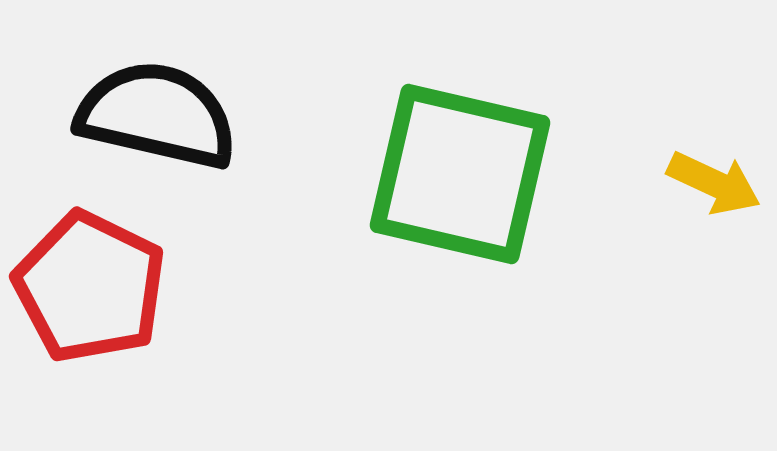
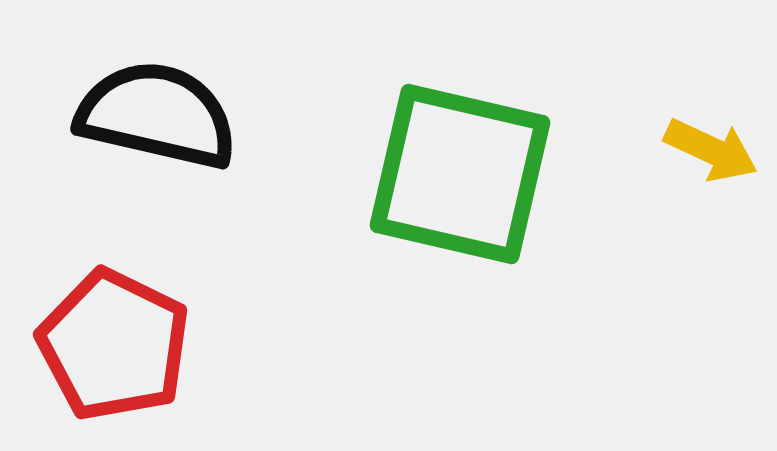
yellow arrow: moved 3 px left, 33 px up
red pentagon: moved 24 px right, 58 px down
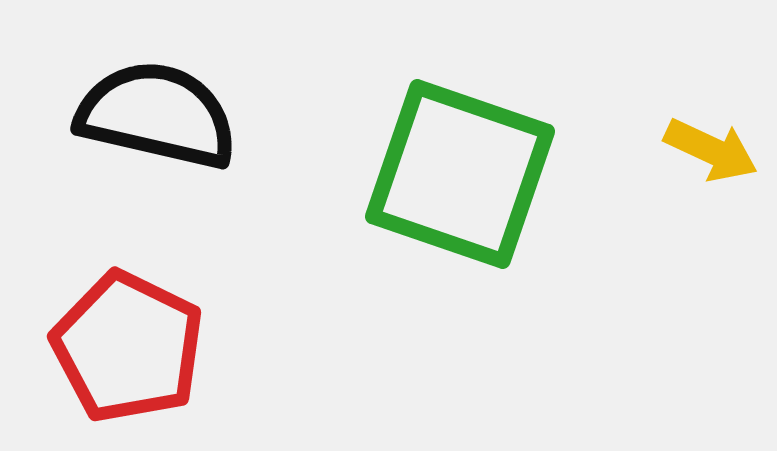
green square: rotated 6 degrees clockwise
red pentagon: moved 14 px right, 2 px down
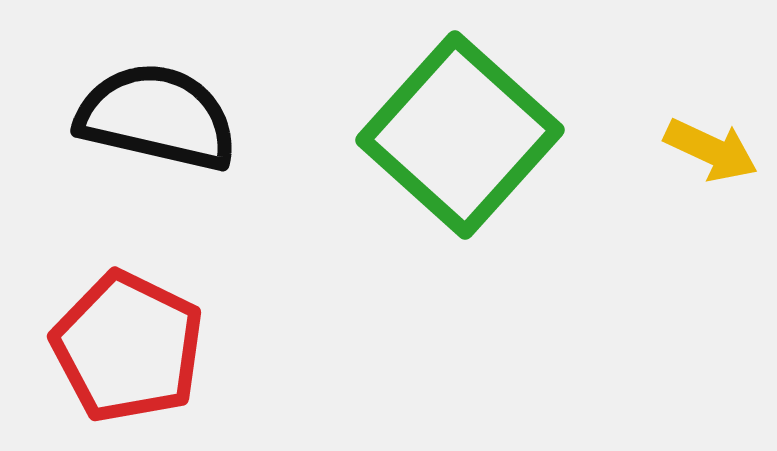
black semicircle: moved 2 px down
green square: moved 39 px up; rotated 23 degrees clockwise
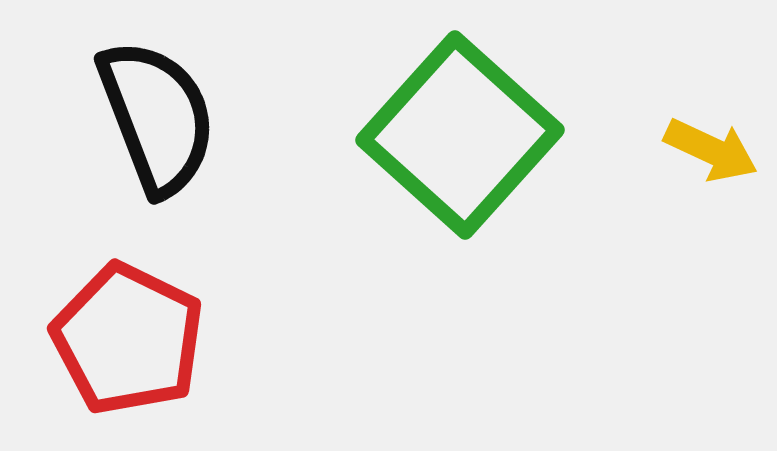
black semicircle: rotated 56 degrees clockwise
red pentagon: moved 8 px up
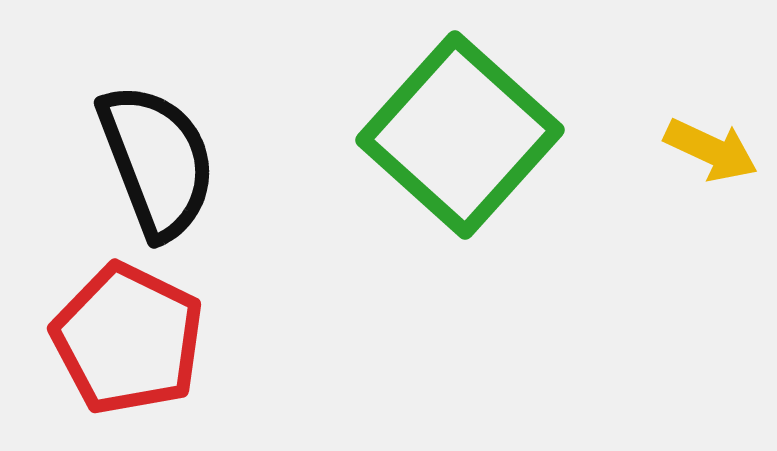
black semicircle: moved 44 px down
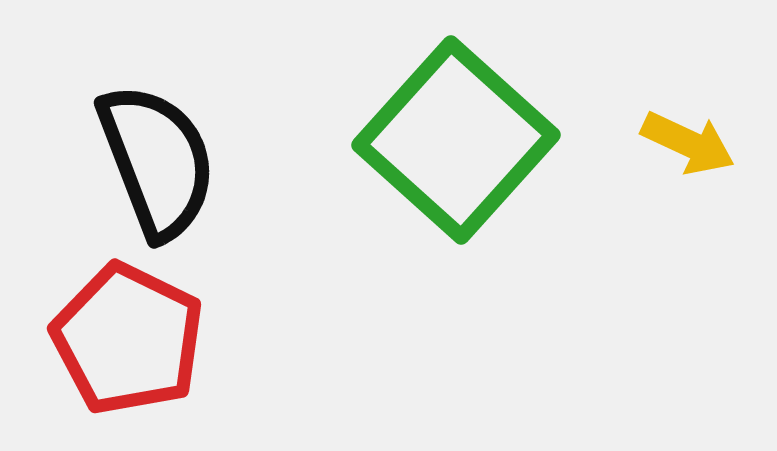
green square: moved 4 px left, 5 px down
yellow arrow: moved 23 px left, 7 px up
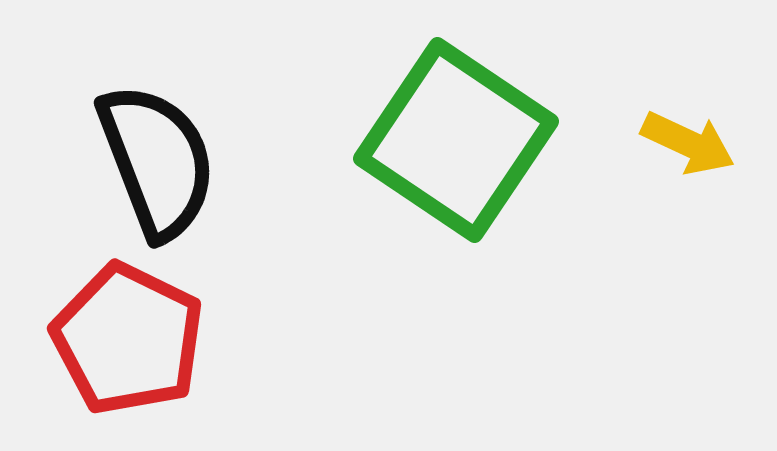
green square: rotated 8 degrees counterclockwise
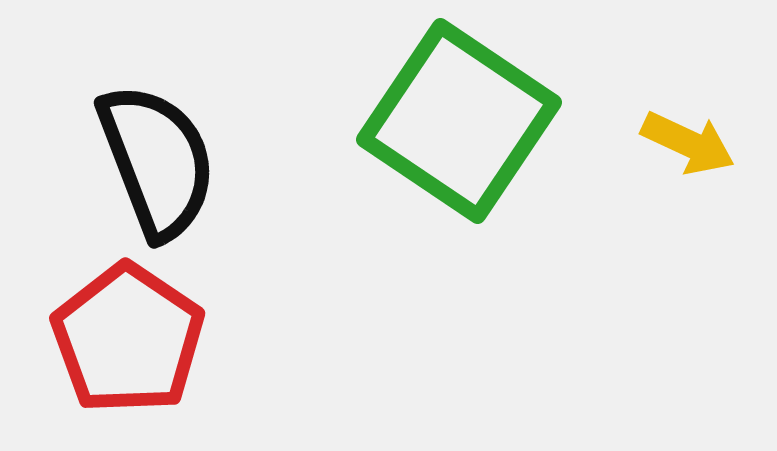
green square: moved 3 px right, 19 px up
red pentagon: rotated 8 degrees clockwise
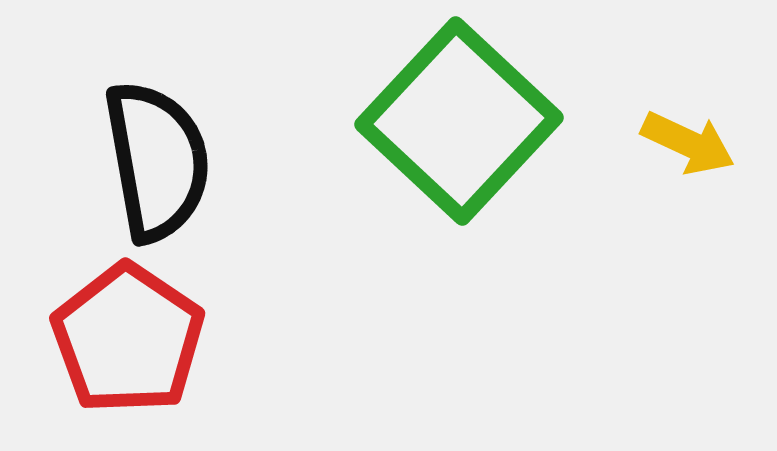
green square: rotated 9 degrees clockwise
black semicircle: rotated 11 degrees clockwise
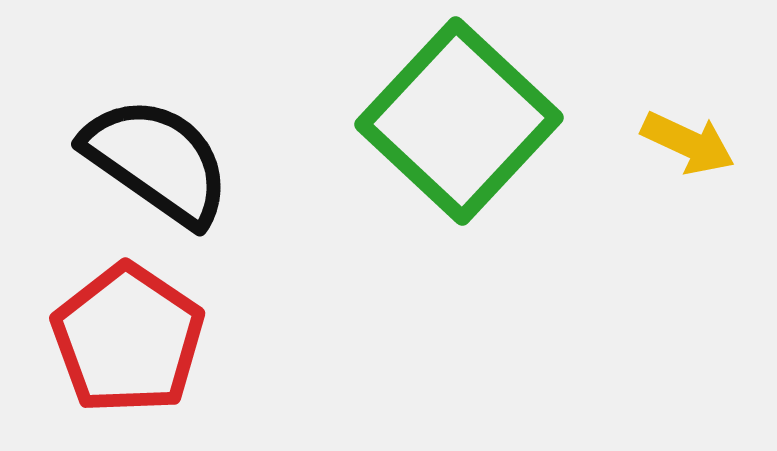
black semicircle: rotated 45 degrees counterclockwise
